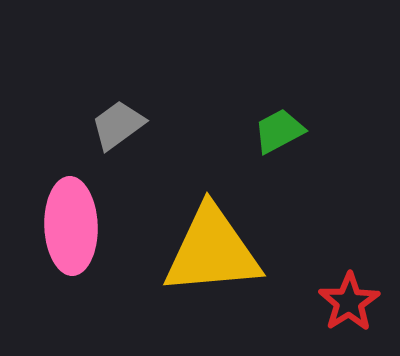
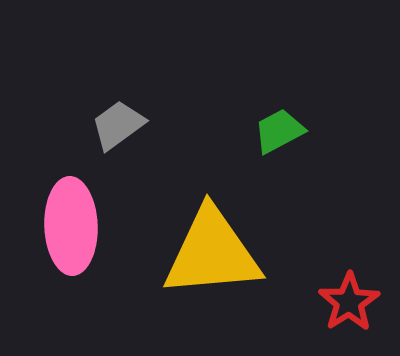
yellow triangle: moved 2 px down
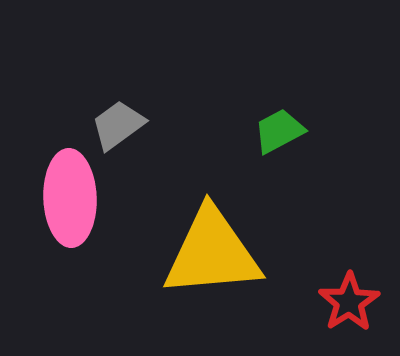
pink ellipse: moved 1 px left, 28 px up
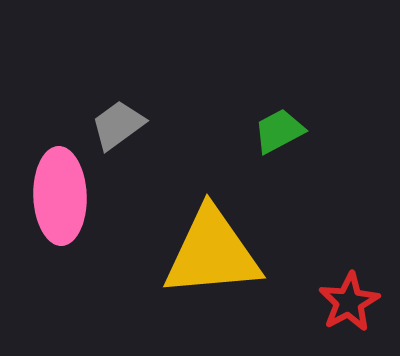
pink ellipse: moved 10 px left, 2 px up
red star: rotated 4 degrees clockwise
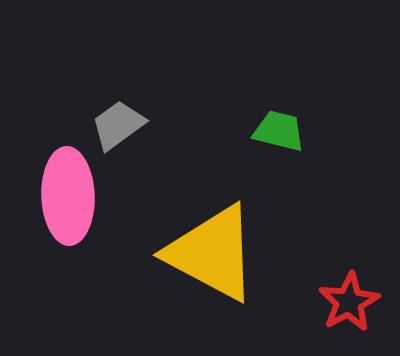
green trapezoid: rotated 42 degrees clockwise
pink ellipse: moved 8 px right
yellow triangle: rotated 33 degrees clockwise
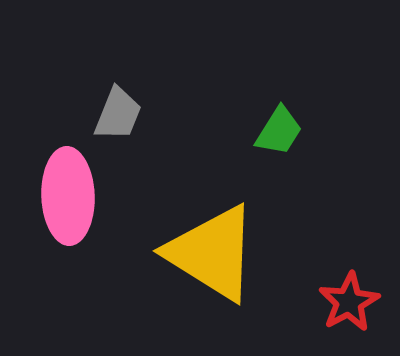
gray trapezoid: moved 11 px up; rotated 148 degrees clockwise
green trapezoid: rotated 108 degrees clockwise
yellow triangle: rotated 4 degrees clockwise
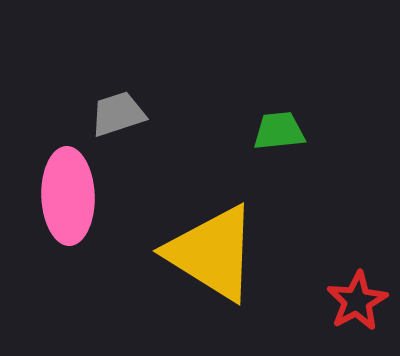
gray trapezoid: rotated 130 degrees counterclockwise
green trapezoid: rotated 128 degrees counterclockwise
red star: moved 8 px right, 1 px up
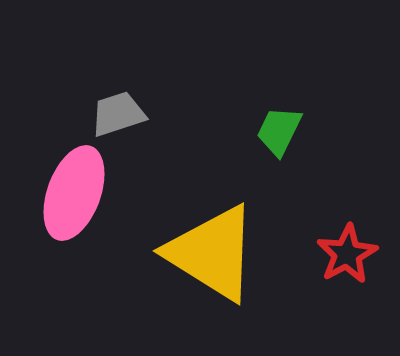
green trapezoid: rotated 58 degrees counterclockwise
pink ellipse: moved 6 px right, 3 px up; rotated 22 degrees clockwise
red star: moved 10 px left, 47 px up
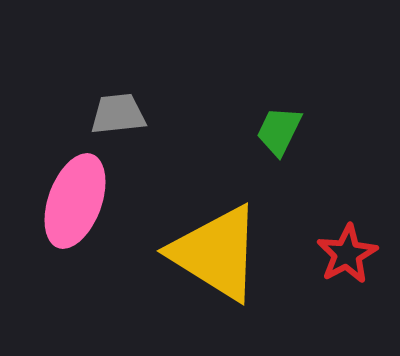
gray trapezoid: rotated 12 degrees clockwise
pink ellipse: moved 1 px right, 8 px down
yellow triangle: moved 4 px right
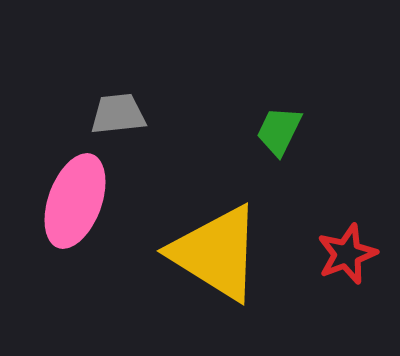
red star: rotated 8 degrees clockwise
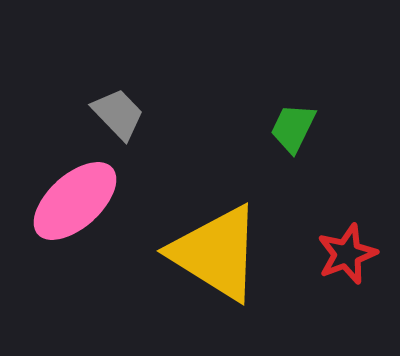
gray trapezoid: rotated 52 degrees clockwise
green trapezoid: moved 14 px right, 3 px up
pink ellipse: rotated 28 degrees clockwise
